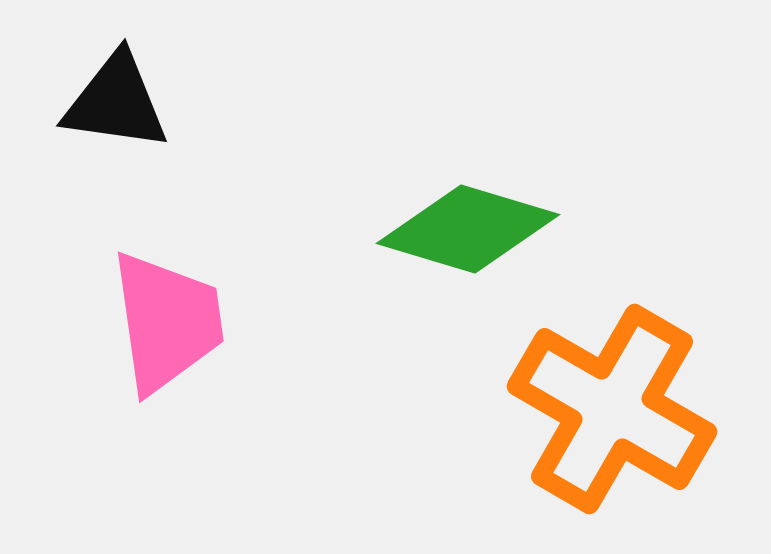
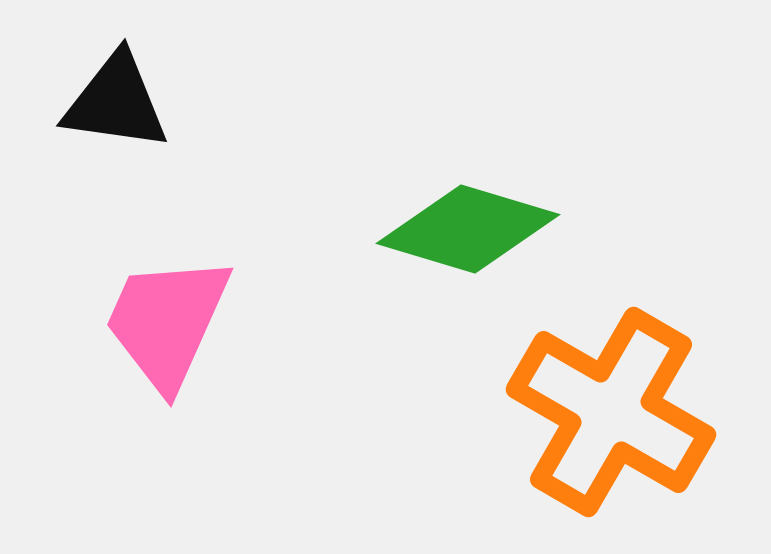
pink trapezoid: rotated 148 degrees counterclockwise
orange cross: moved 1 px left, 3 px down
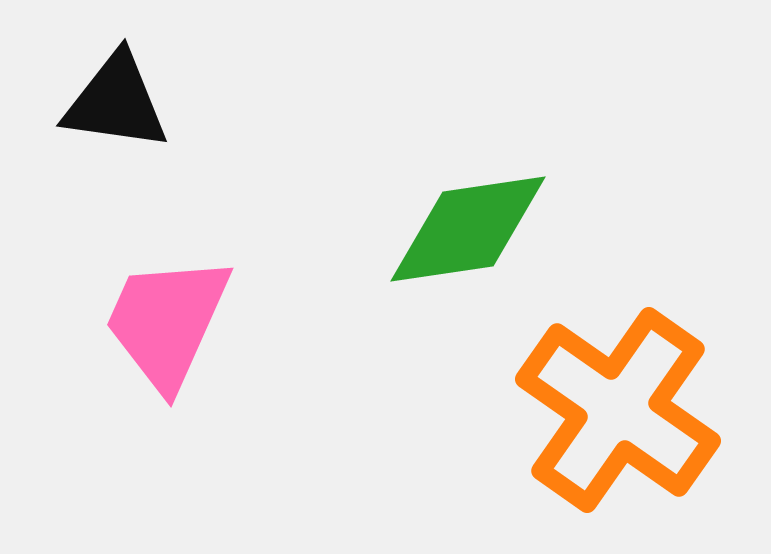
green diamond: rotated 25 degrees counterclockwise
orange cross: moved 7 px right, 2 px up; rotated 5 degrees clockwise
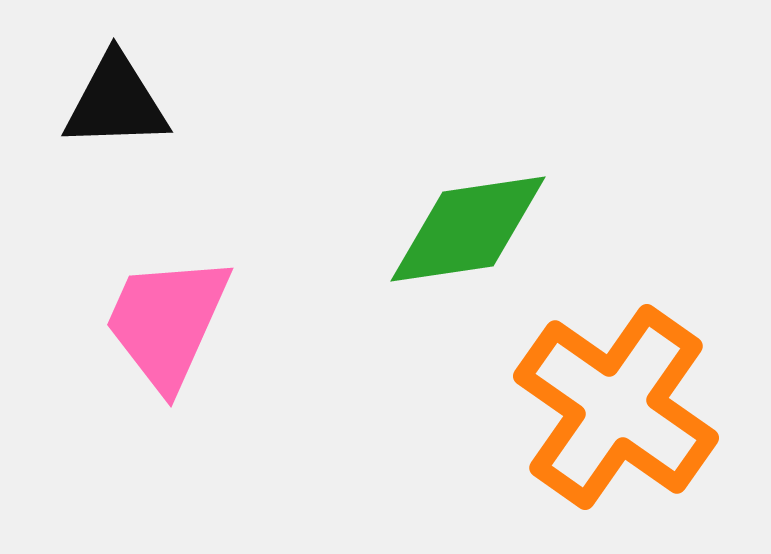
black triangle: rotated 10 degrees counterclockwise
orange cross: moved 2 px left, 3 px up
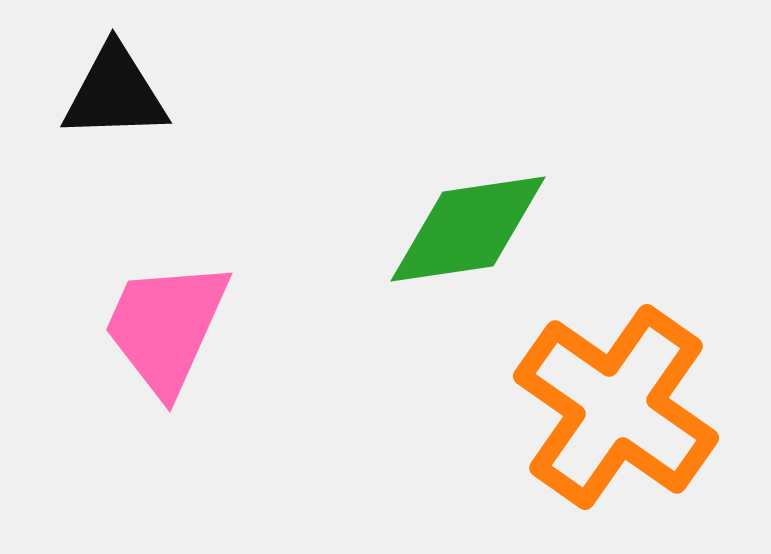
black triangle: moved 1 px left, 9 px up
pink trapezoid: moved 1 px left, 5 px down
